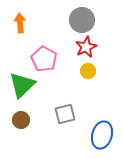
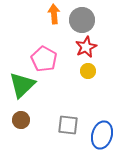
orange arrow: moved 34 px right, 9 px up
gray square: moved 3 px right, 11 px down; rotated 20 degrees clockwise
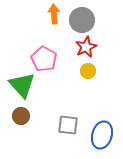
green triangle: rotated 28 degrees counterclockwise
brown circle: moved 4 px up
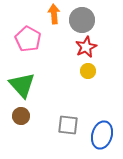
pink pentagon: moved 16 px left, 20 px up
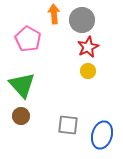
red star: moved 2 px right
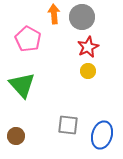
gray circle: moved 3 px up
brown circle: moved 5 px left, 20 px down
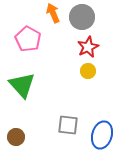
orange arrow: moved 1 px left, 1 px up; rotated 18 degrees counterclockwise
brown circle: moved 1 px down
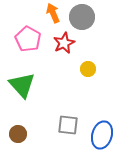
red star: moved 24 px left, 4 px up
yellow circle: moved 2 px up
brown circle: moved 2 px right, 3 px up
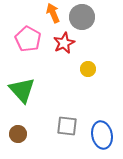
green triangle: moved 5 px down
gray square: moved 1 px left, 1 px down
blue ellipse: rotated 28 degrees counterclockwise
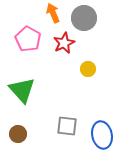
gray circle: moved 2 px right, 1 px down
